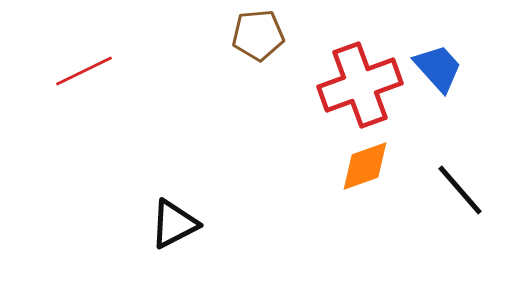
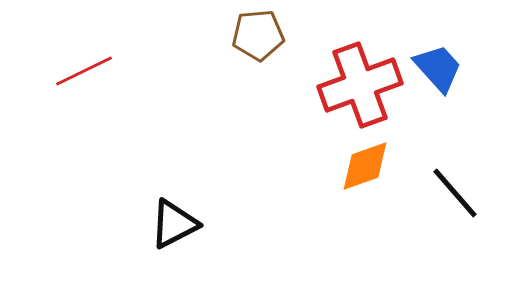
black line: moved 5 px left, 3 px down
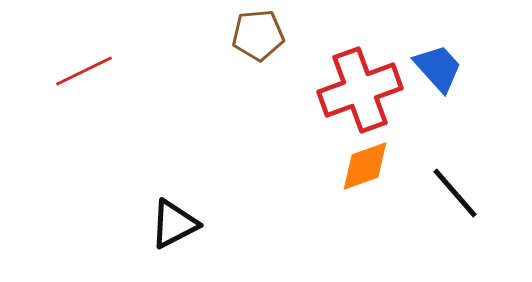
red cross: moved 5 px down
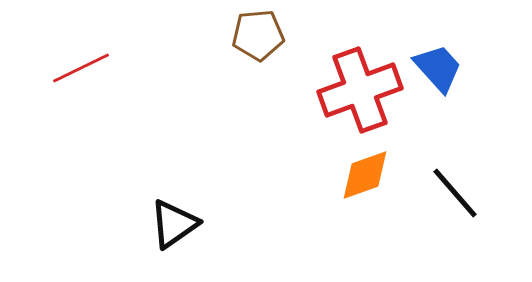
red line: moved 3 px left, 3 px up
orange diamond: moved 9 px down
black triangle: rotated 8 degrees counterclockwise
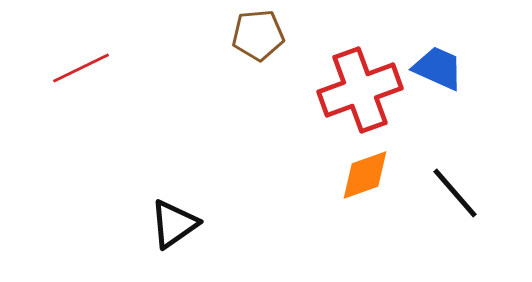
blue trapezoid: rotated 24 degrees counterclockwise
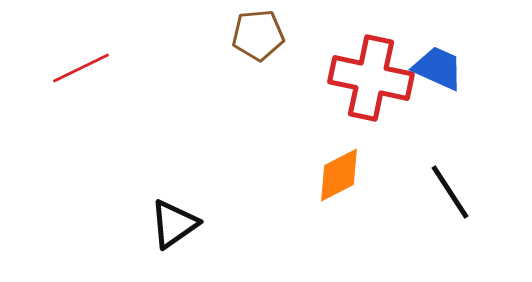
red cross: moved 11 px right, 12 px up; rotated 32 degrees clockwise
orange diamond: moved 26 px left; rotated 8 degrees counterclockwise
black line: moved 5 px left, 1 px up; rotated 8 degrees clockwise
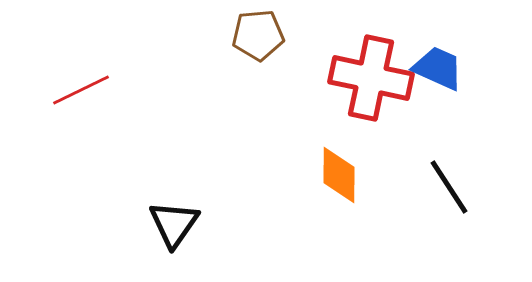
red line: moved 22 px down
orange diamond: rotated 62 degrees counterclockwise
black line: moved 1 px left, 5 px up
black triangle: rotated 20 degrees counterclockwise
